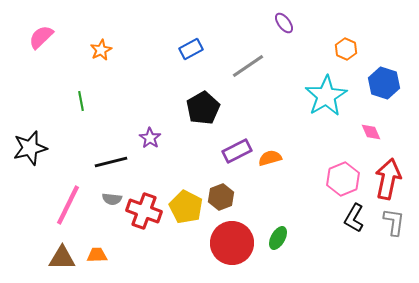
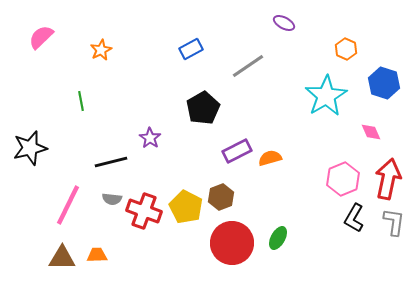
purple ellipse: rotated 25 degrees counterclockwise
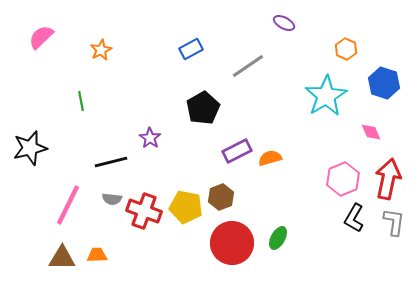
yellow pentagon: rotated 16 degrees counterclockwise
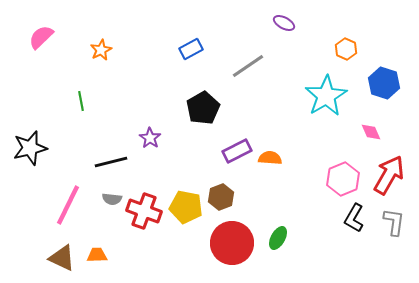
orange semicircle: rotated 20 degrees clockwise
red arrow: moved 1 px right, 4 px up; rotated 18 degrees clockwise
brown triangle: rotated 24 degrees clockwise
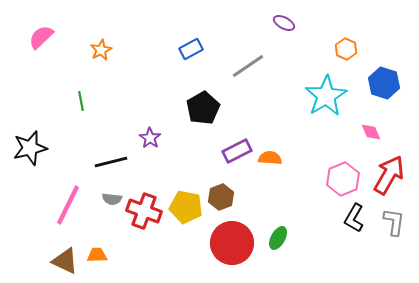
brown triangle: moved 3 px right, 3 px down
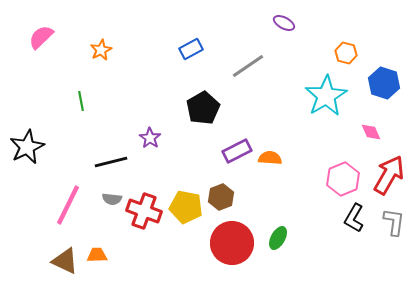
orange hexagon: moved 4 px down; rotated 10 degrees counterclockwise
black star: moved 3 px left, 1 px up; rotated 12 degrees counterclockwise
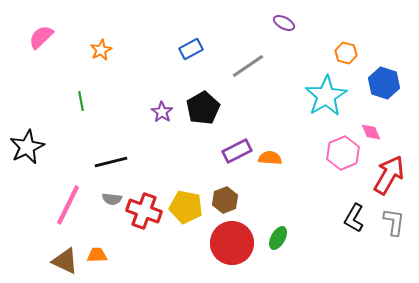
purple star: moved 12 px right, 26 px up
pink hexagon: moved 26 px up
brown hexagon: moved 4 px right, 3 px down
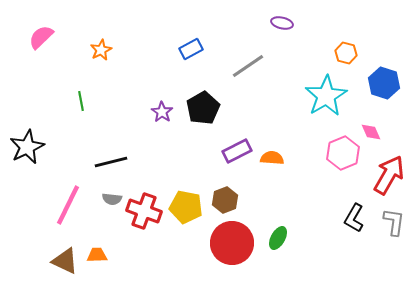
purple ellipse: moved 2 px left; rotated 15 degrees counterclockwise
orange semicircle: moved 2 px right
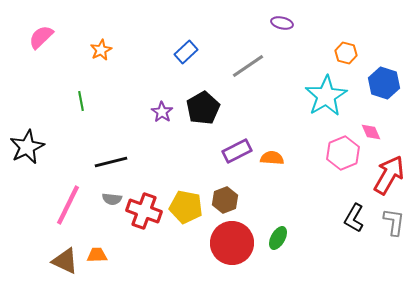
blue rectangle: moved 5 px left, 3 px down; rotated 15 degrees counterclockwise
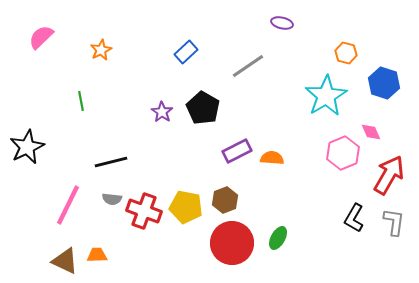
black pentagon: rotated 12 degrees counterclockwise
